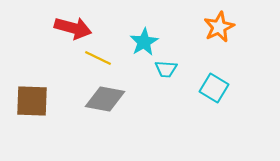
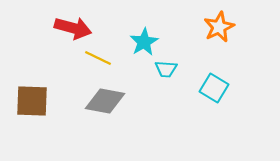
gray diamond: moved 2 px down
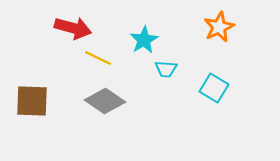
cyan star: moved 2 px up
gray diamond: rotated 24 degrees clockwise
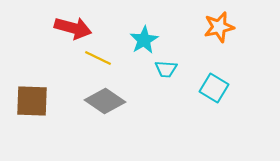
orange star: rotated 12 degrees clockwise
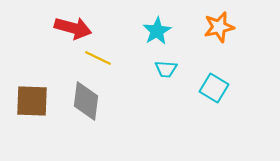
cyan star: moved 13 px right, 9 px up
gray diamond: moved 19 px left; rotated 63 degrees clockwise
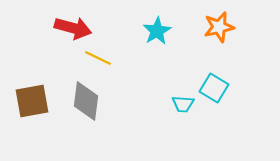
cyan trapezoid: moved 17 px right, 35 px down
brown square: rotated 12 degrees counterclockwise
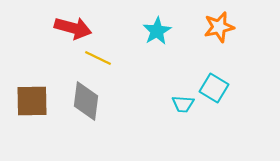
brown square: rotated 9 degrees clockwise
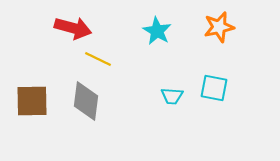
cyan star: rotated 12 degrees counterclockwise
yellow line: moved 1 px down
cyan square: rotated 20 degrees counterclockwise
cyan trapezoid: moved 11 px left, 8 px up
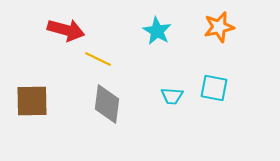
red arrow: moved 7 px left, 2 px down
gray diamond: moved 21 px right, 3 px down
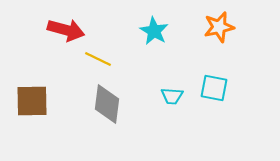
cyan star: moved 3 px left
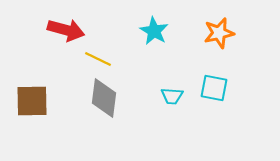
orange star: moved 6 px down
gray diamond: moved 3 px left, 6 px up
